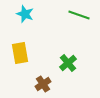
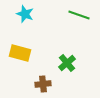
yellow rectangle: rotated 65 degrees counterclockwise
green cross: moved 1 px left
brown cross: rotated 28 degrees clockwise
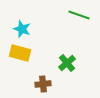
cyan star: moved 3 px left, 15 px down
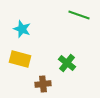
yellow rectangle: moved 6 px down
green cross: rotated 12 degrees counterclockwise
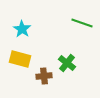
green line: moved 3 px right, 8 px down
cyan star: rotated 12 degrees clockwise
brown cross: moved 1 px right, 8 px up
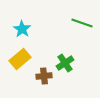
yellow rectangle: rotated 55 degrees counterclockwise
green cross: moved 2 px left; rotated 18 degrees clockwise
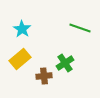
green line: moved 2 px left, 5 px down
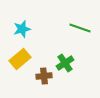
cyan star: rotated 24 degrees clockwise
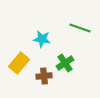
cyan star: moved 20 px right, 10 px down; rotated 24 degrees clockwise
yellow rectangle: moved 1 px left, 4 px down; rotated 10 degrees counterclockwise
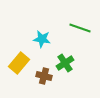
brown cross: rotated 21 degrees clockwise
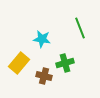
green line: rotated 50 degrees clockwise
green cross: rotated 18 degrees clockwise
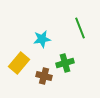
cyan star: rotated 18 degrees counterclockwise
